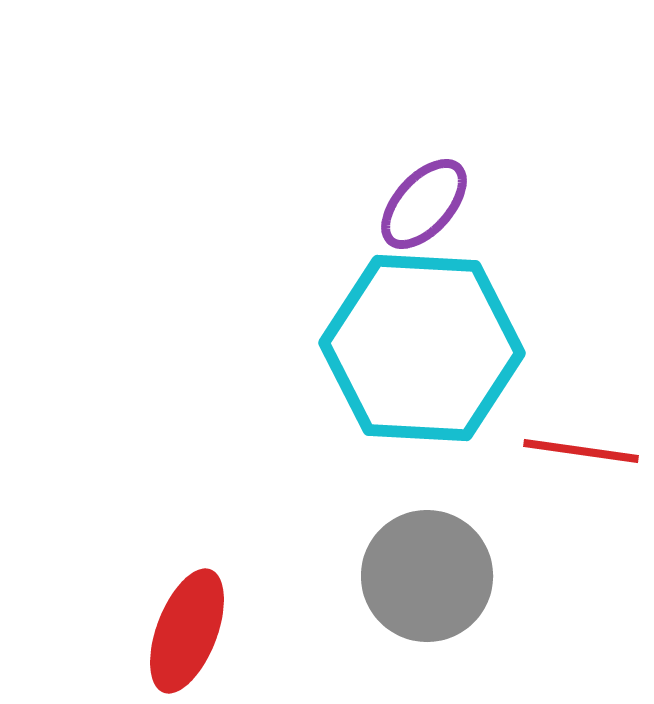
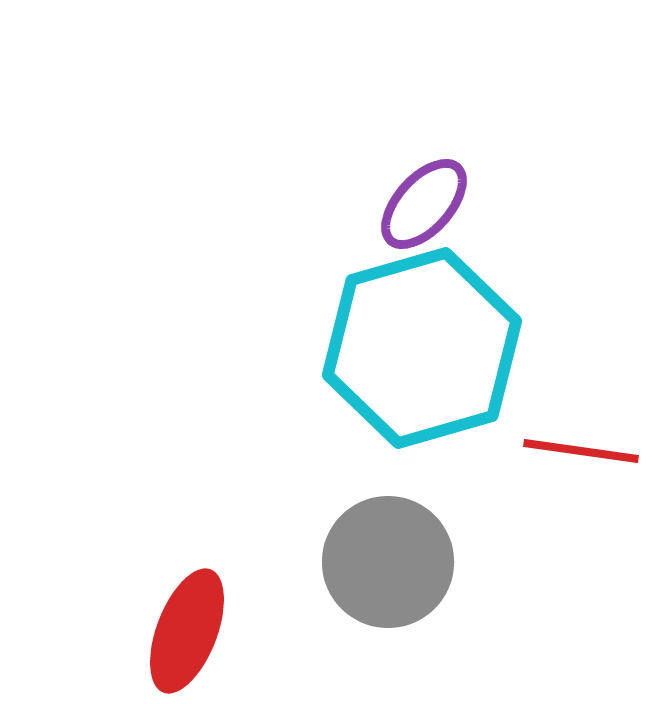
cyan hexagon: rotated 19 degrees counterclockwise
gray circle: moved 39 px left, 14 px up
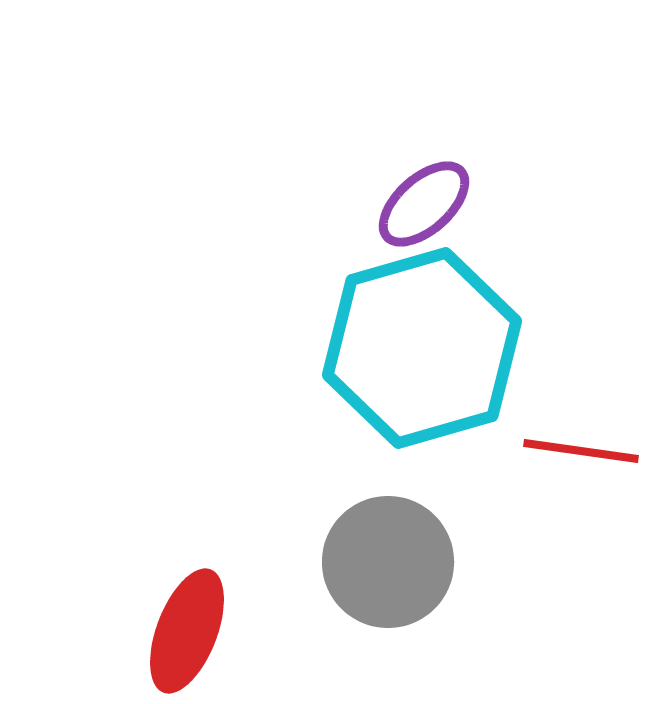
purple ellipse: rotated 6 degrees clockwise
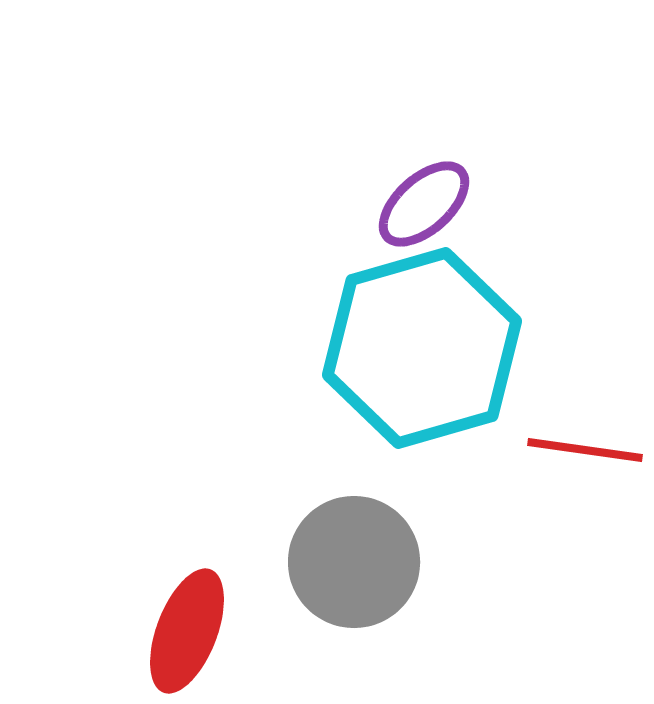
red line: moved 4 px right, 1 px up
gray circle: moved 34 px left
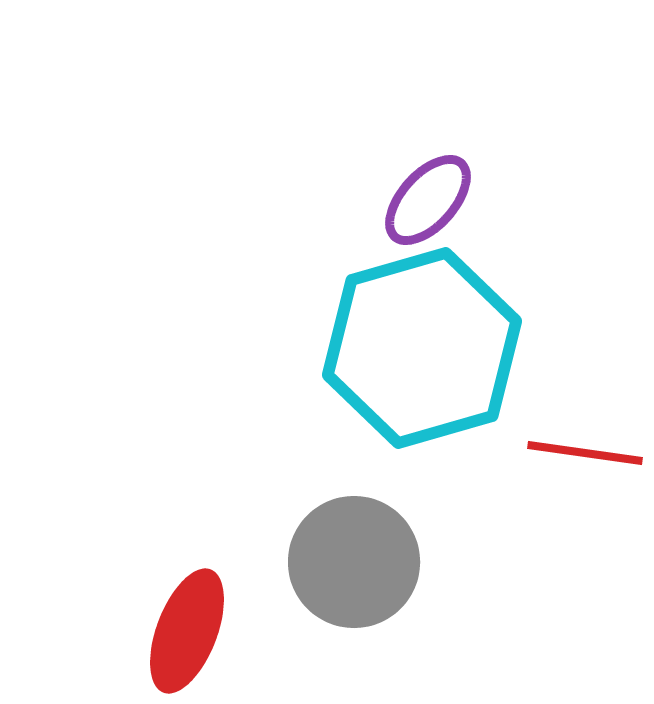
purple ellipse: moved 4 px right, 4 px up; rotated 6 degrees counterclockwise
red line: moved 3 px down
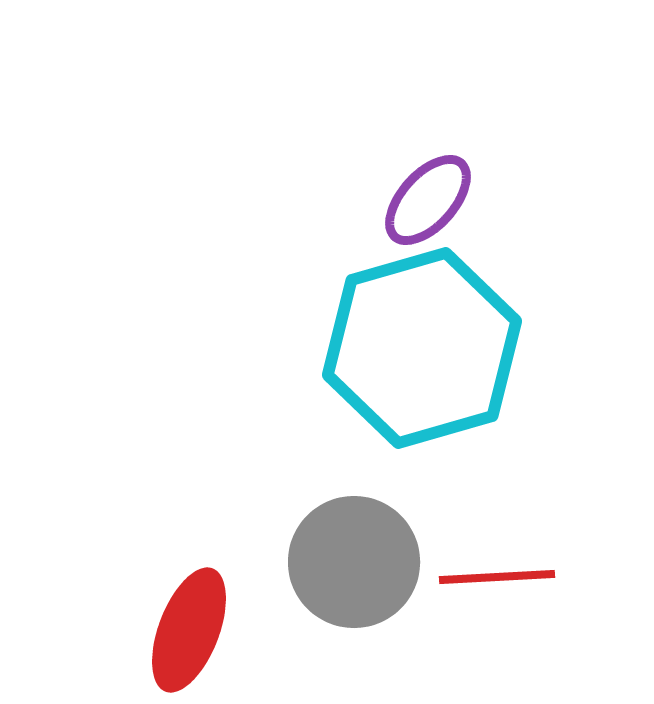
red line: moved 88 px left, 124 px down; rotated 11 degrees counterclockwise
red ellipse: moved 2 px right, 1 px up
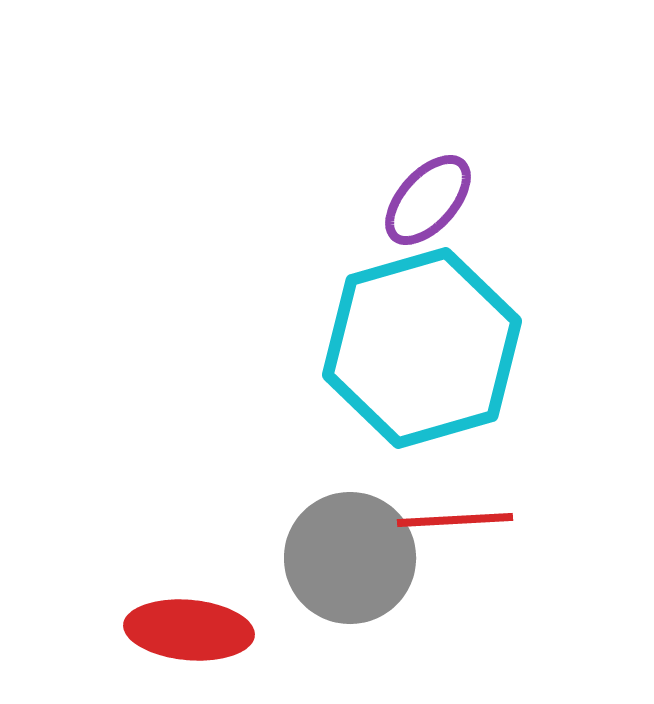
gray circle: moved 4 px left, 4 px up
red line: moved 42 px left, 57 px up
red ellipse: rotated 74 degrees clockwise
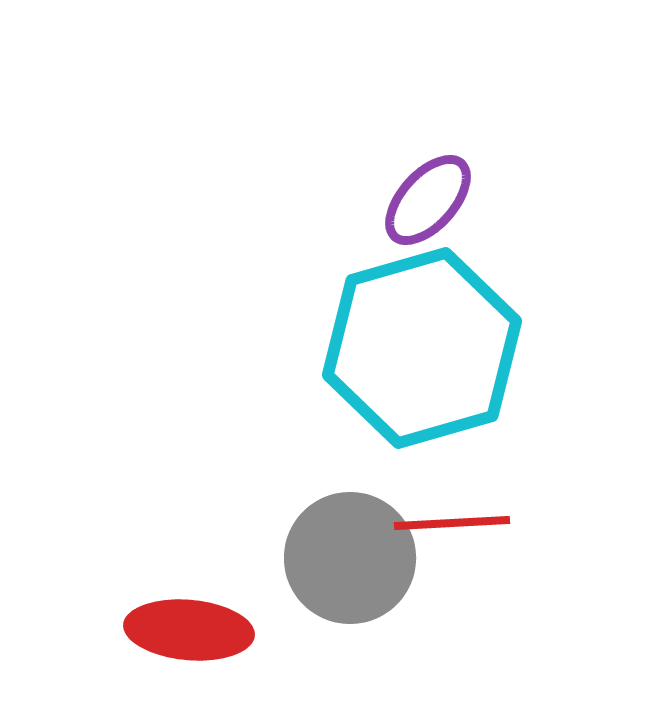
red line: moved 3 px left, 3 px down
